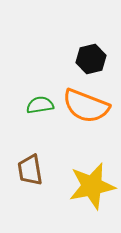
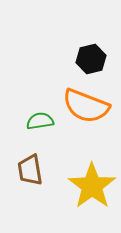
green semicircle: moved 16 px down
yellow star: rotated 24 degrees counterclockwise
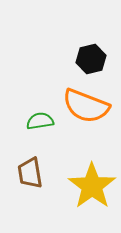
brown trapezoid: moved 3 px down
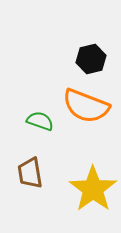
green semicircle: rotated 28 degrees clockwise
yellow star: moved 1 px right, 3 px down
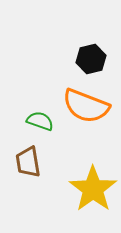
brown trapezoid: moved 2 px left, 11 px up
